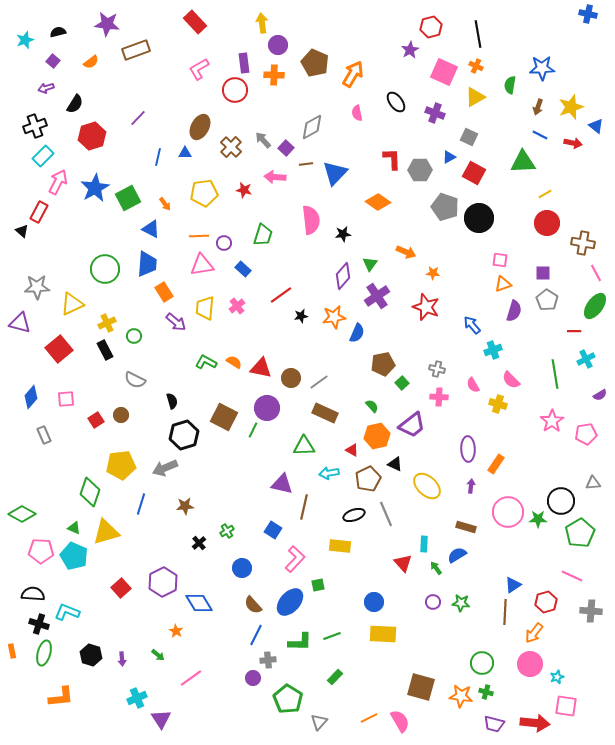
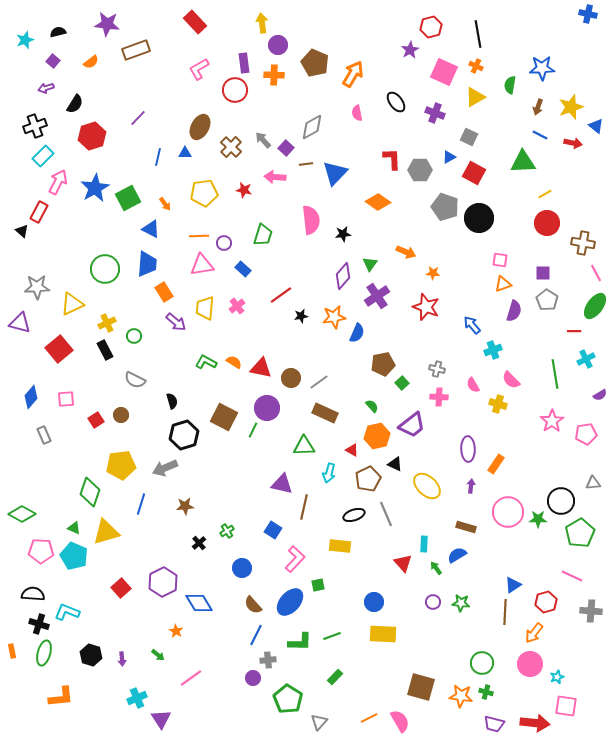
cyan arrow at (329, 473): rotated 66 degrees counterclockwise
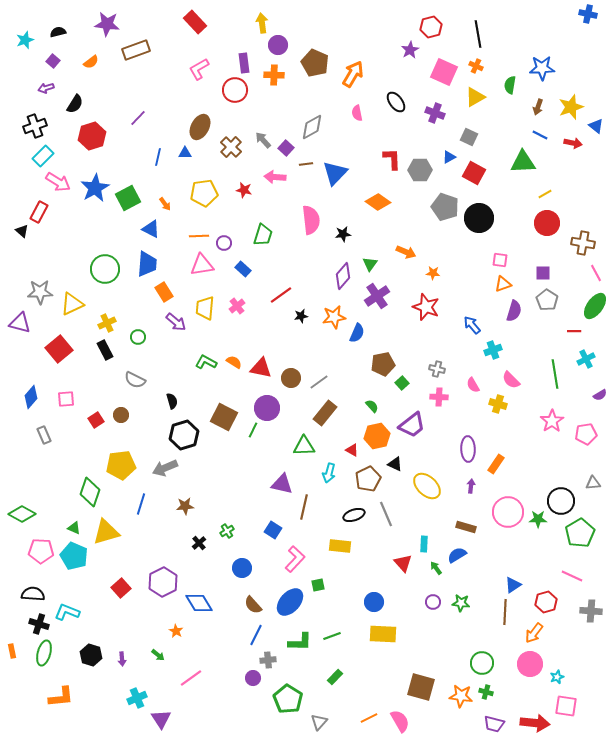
pink arrow at (58, 182): rotated 95 degrees clockwise
gray star at (37, 287): moved 3 px right, 5 px down
green circle at (134, 336): moved 4 px right, 1 px down
brown rectangle at (325, 413): rotated 75 degrees counterclockwise
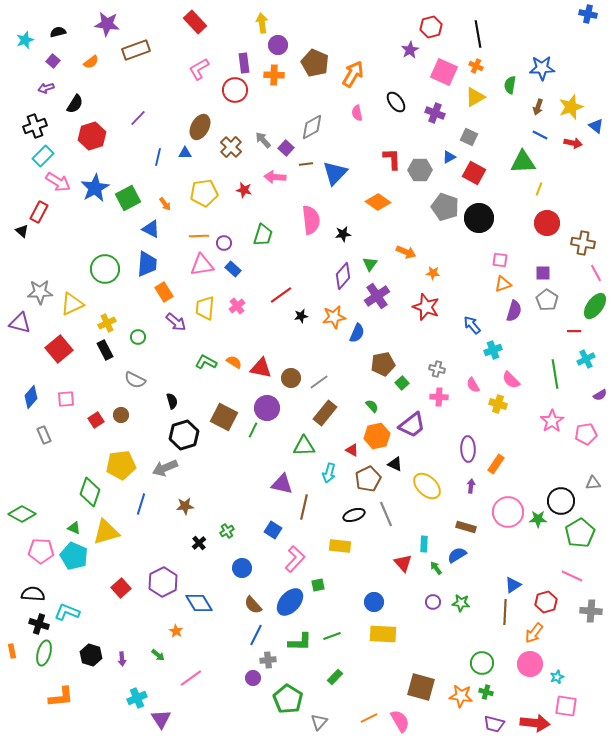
yellow line at (545, 194): moved 6 px left, 5 px up; rotated 40 degrees counterclockwise
blue rectangle at (243, 269): moved 10 px left
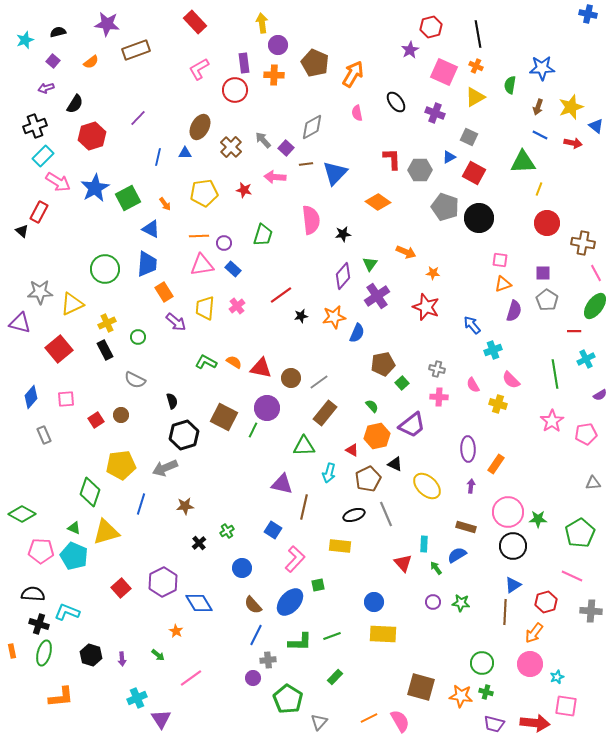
black circle at (561, 501): moved 48 px left, 45 px down
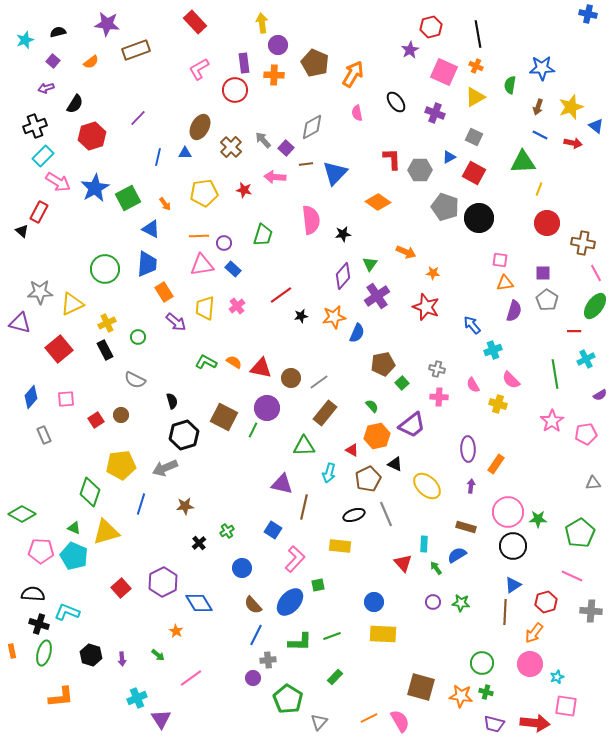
gray square at (469, 137): moved 5 px right
orange triangle at (503, 284): moved 2 px right, 1 px up; rotated 12 degrees clockwise
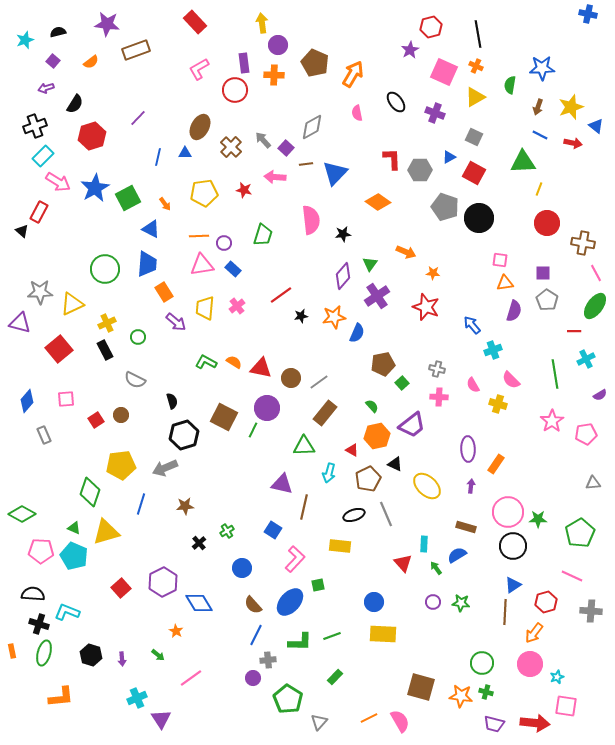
blue diamond at (31, 397): moved 4 px left, 4 px down
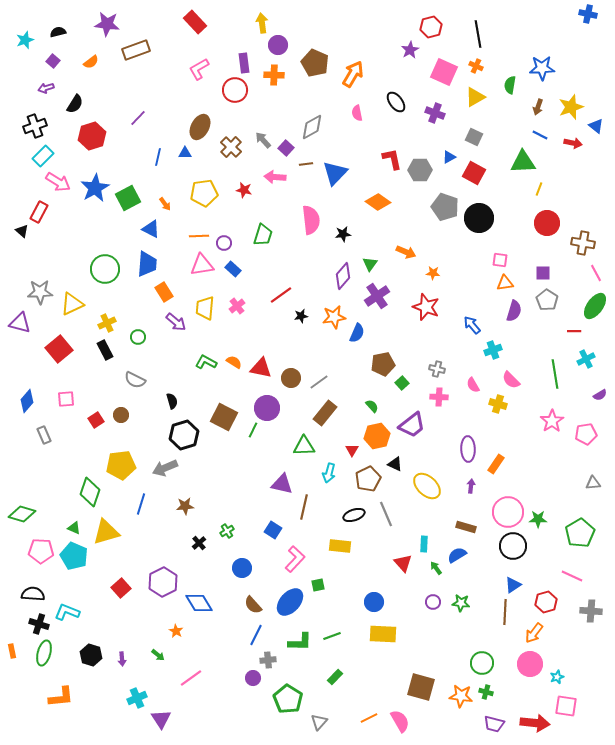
red L-shape at (392, 159): rotated 10 degrees counterclockwise
red triangle at (352, 450): rotated 32 degrees clockwise
green diamond at (22, 514): rotated 12 degrees counterclockwise
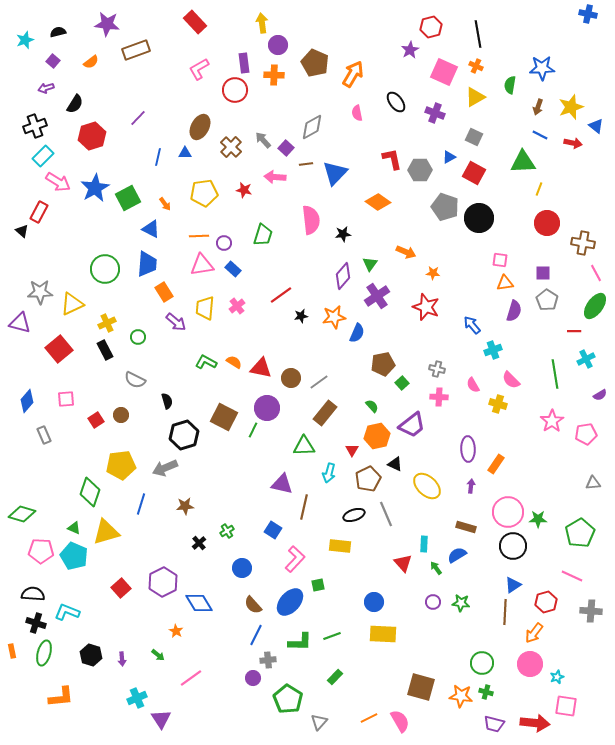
black semicircle at (172, 401): moved 5 px left
black cross at (39, 624): moved 3 px left, 1 px up
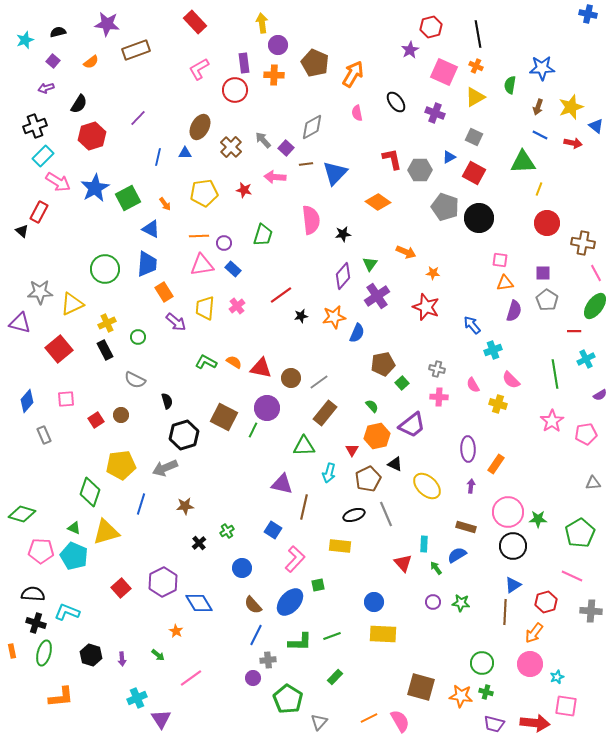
black semicircle at (75, 104): moved 4 px right
